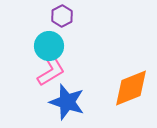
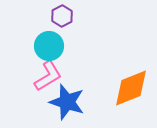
pink L-shape: moved 3 px left, 5 px down
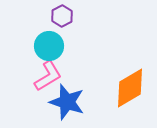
orange diamond: moved 1 px left; rotated 9 degrees counterclockwise
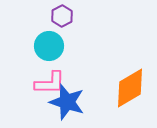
pink L-shape: moved 2 px right, 7 px down; rotated 32 degrees clockwise
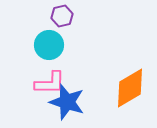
purple hexagon: rotated 15 degrees clockwise
cyan circle: moved 1 px up
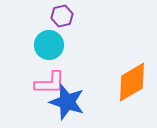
orange diamond: moved 2 px right, 6 px up
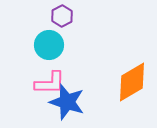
purple hexagon: rotated 15 degrees counterclockwise
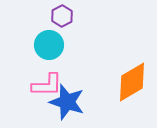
pink L-shape: moved 3 px left, 2 px down
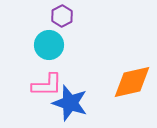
orange diamond: rotated 18 degrees clockwise
blue star: moved 3 px right, 1 px down
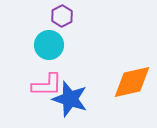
blue star: moved 4 px up
